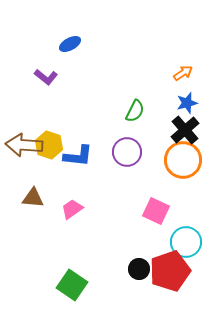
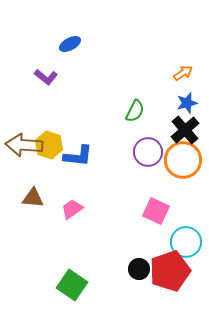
purple circle: moved 21 px right
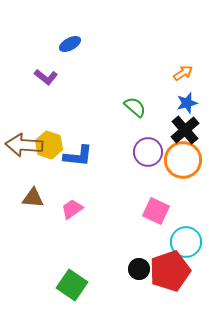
green semicircle: moved 4 px up; rotated 75 degrees counterclockwise
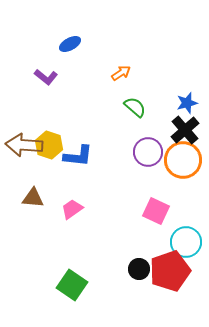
orange arrow: moved 62 px left
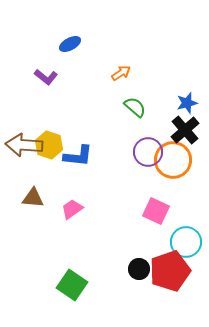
orange circle: moved 10 px left
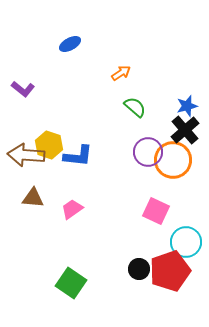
purple L-shape: moved 23 px left, 12 px down
blue star: moved 3 px down
brown arrow: moved 2 px right, 10 px down
green square: moved 1 px left, 2 px up
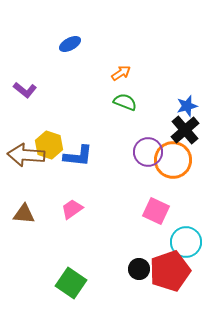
purple L-shape: moved 2 px right, 1 px down
green semicircle: moved 10 px left, 5 px up; rotated 20 degrees counterclockwise
brown triangle: moved 9 px left, 16 px down
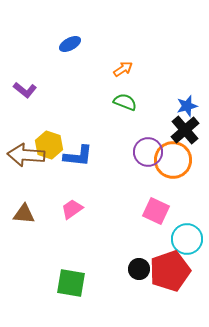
orange arrow: moved 2 px right, 4 px up
cyan circle: moved 1 px right, 3 px up
green square: rotated 24 degrees counterclockwise
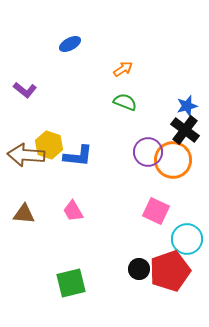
black cross: rotated 12 degrees counterclockwise
pink trapezoid: moved 1 px right, 2 px down; rotated 85 degrees counterclockwise
green square: rotated 24 degrees counterclockwise
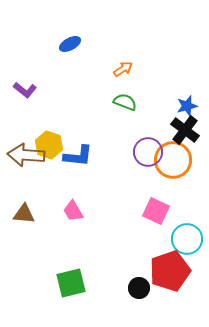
black circle: moved 19 px down
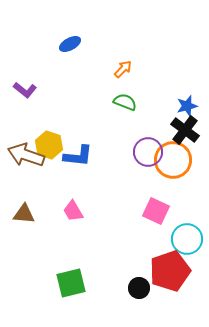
orange arrow: rotated 12 degrees counterclockwise
brown arrow: rotated 15 degrees clockwise
